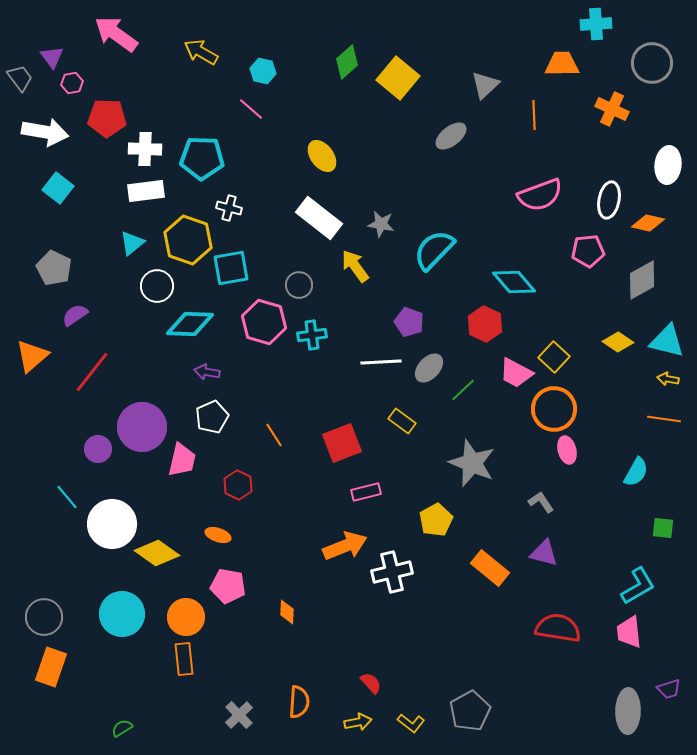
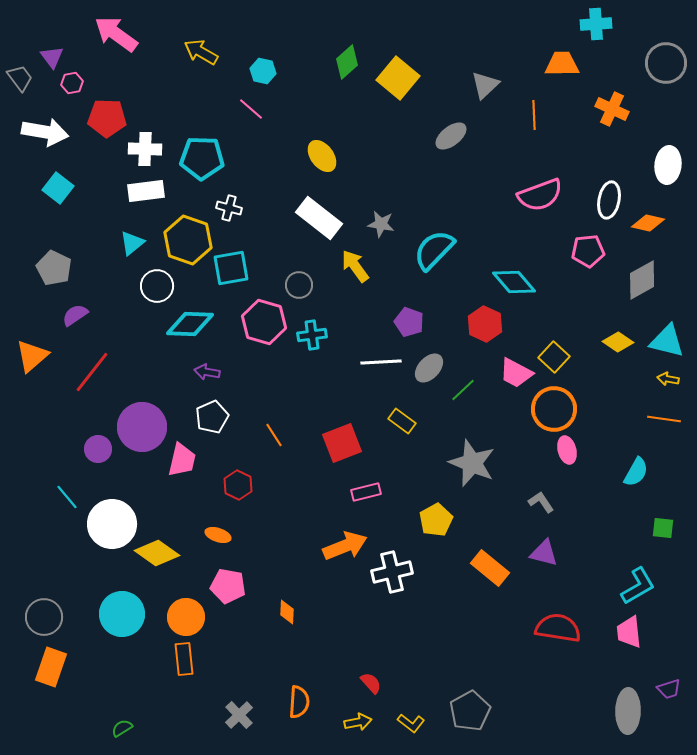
gray circle at (652, 63): moved 14 px right
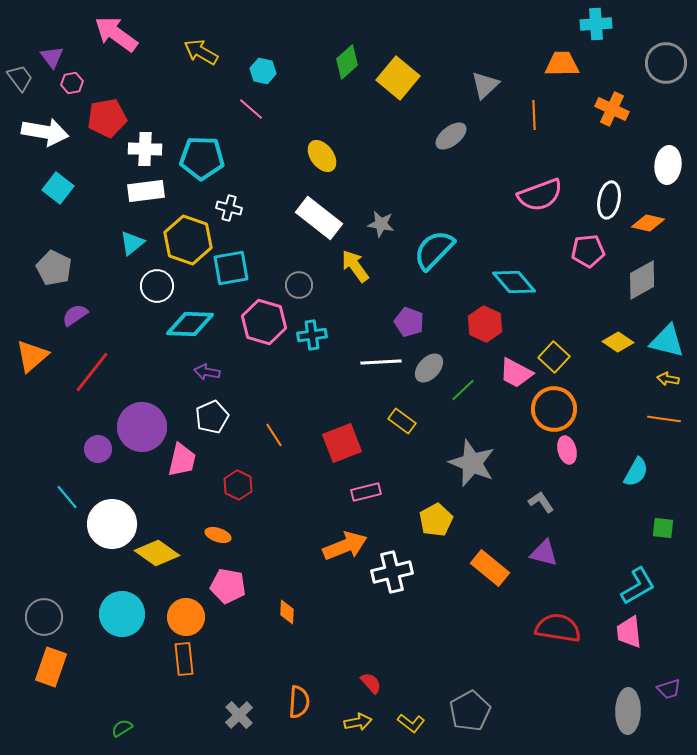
red pentagon at (107, 118): rotated 12 degrees counterclockwise
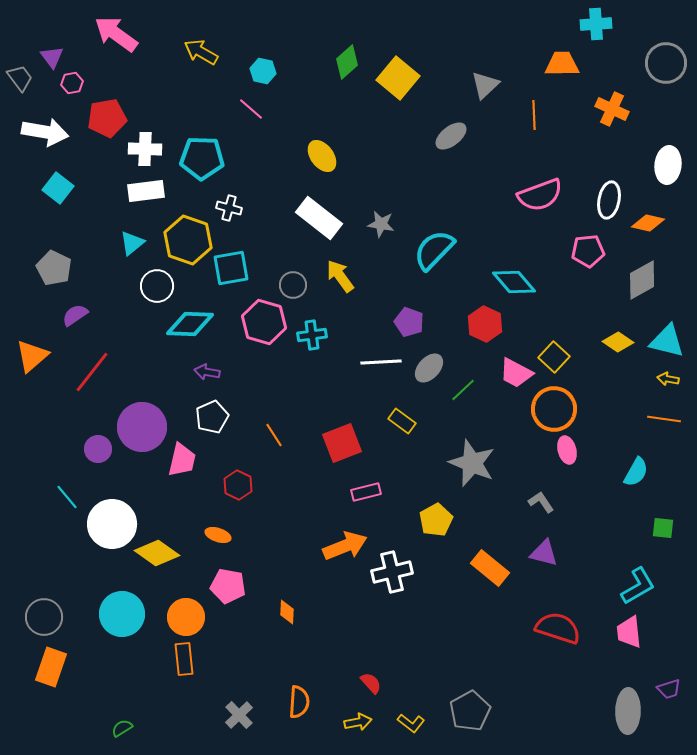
yellow arrow at (355, 266): moved 15 px left, 10 px down
gray circle at (299, 285): moved 6 px left
red semicircle at (558, 628): rotated 9 degrees clockwise
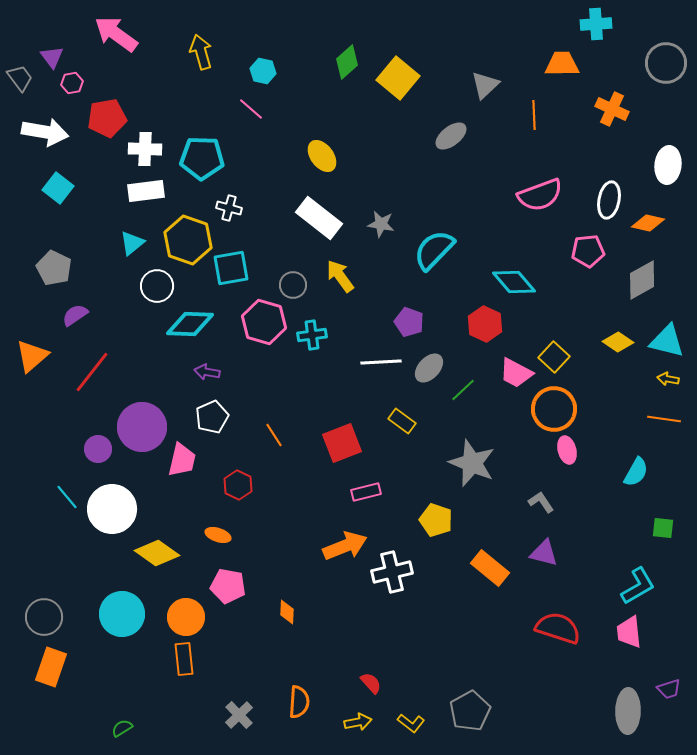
yellow arrow at (201, 52): rotated 44 degrees clockwise
yellow pentagon at (436, 520): rotated 24 degrees counterclockwise
white circle at (112, 524): moved 15 px up
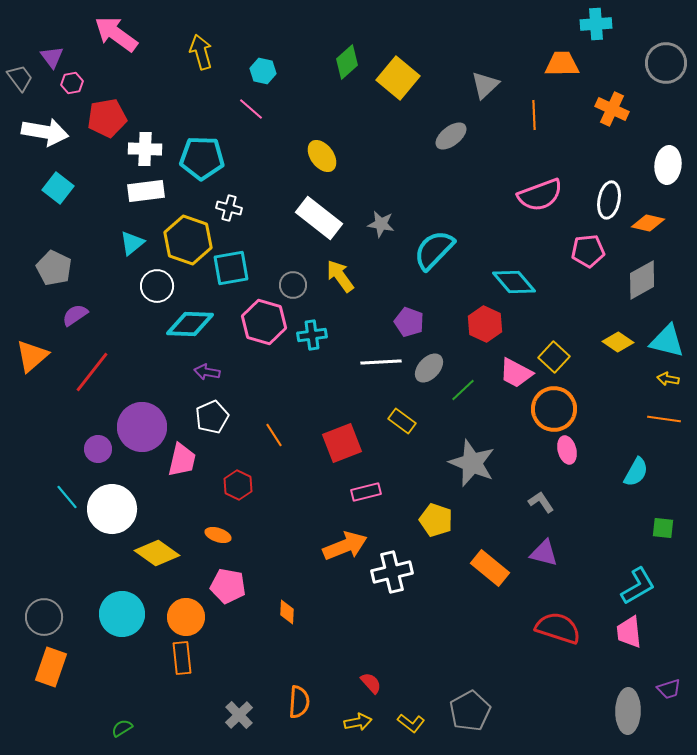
orange rectangle at (184, 659): moved 2 px left, 1 px up
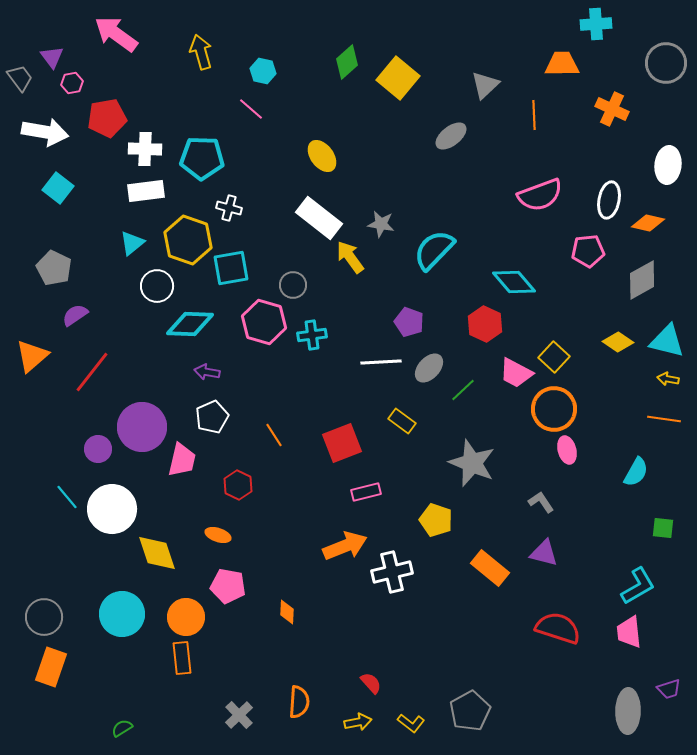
yellow arrow at (340, 276): moved 10 px right, 19 px up
yellow diamond at (157, 553): rotated 36 degrees clockwise
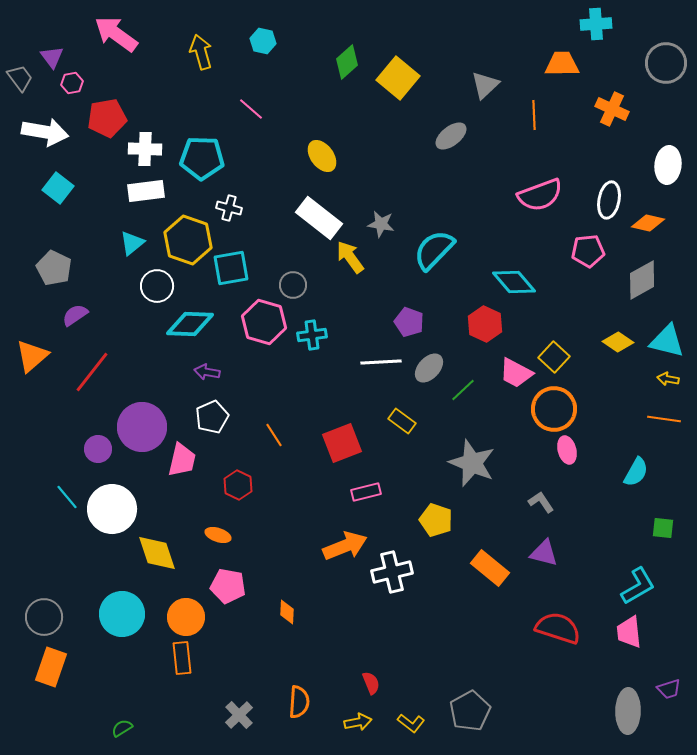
cyan hexagon at (263, 71): moved 30 px up
red semicircle at (371, 683): rotated 20 degrees clockwise
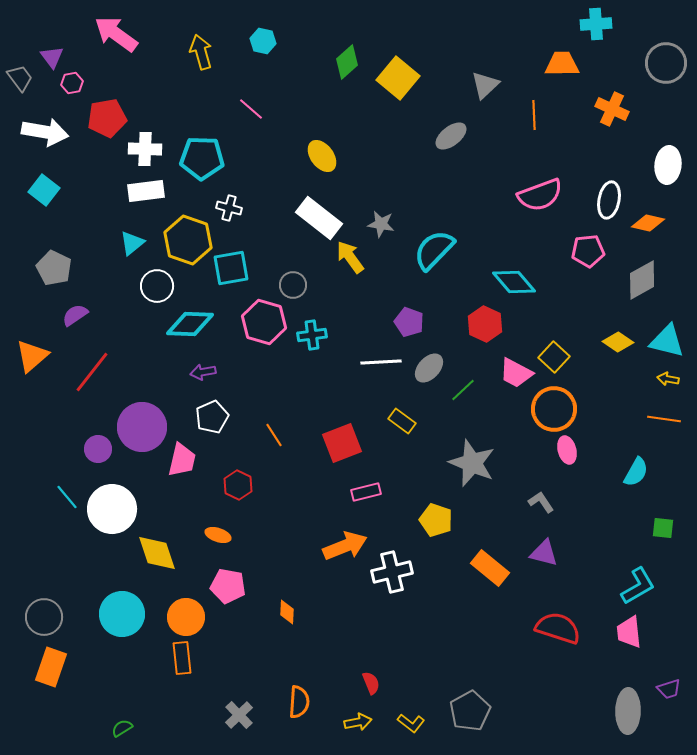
cyan square at (58, 188): moved 14 px left, 2 px down
purple arrow at (207, 372): moved 4 px left; rotated 20 degrees counterclockwise
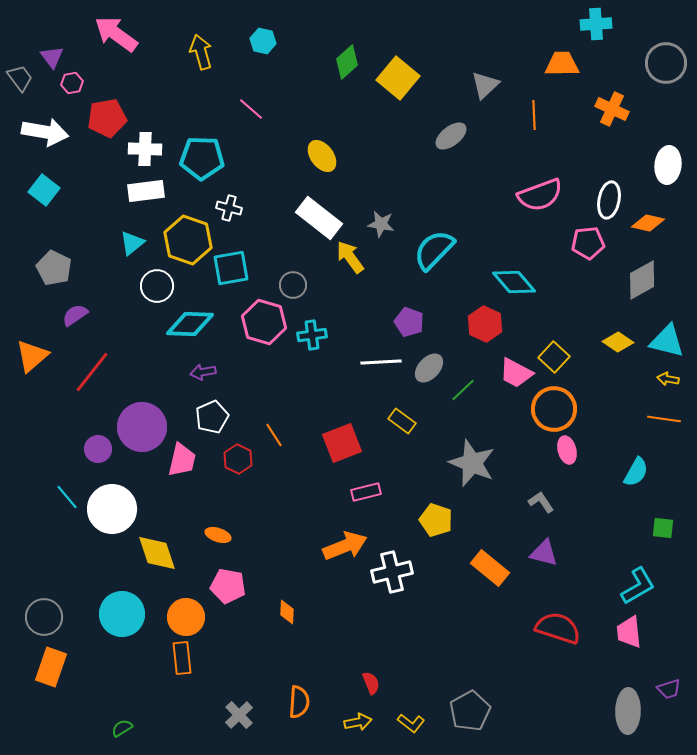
pink pentagon at (588, 251): moved 8 px up
red hexagon at (238, 485): moved 26 px up
